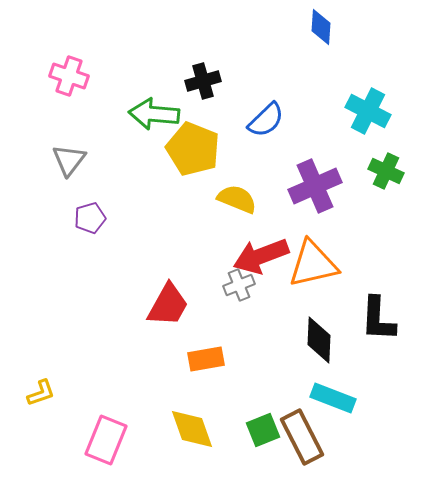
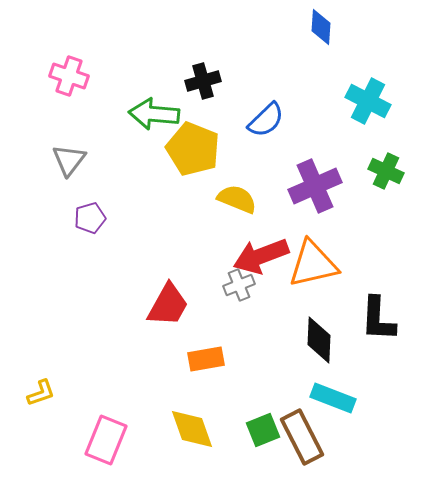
cyan cross: moved 10 px up
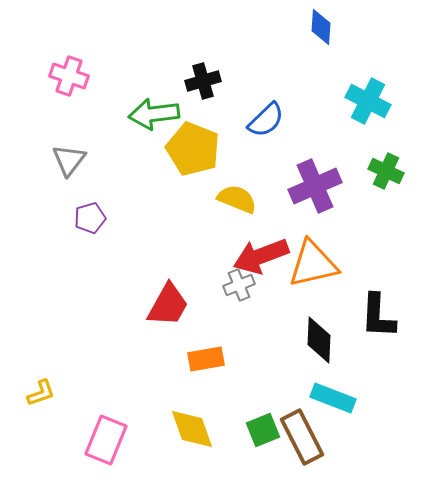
green arrow: rotated 12 degrees counterclockwise
black L-shape: moved 3 px up
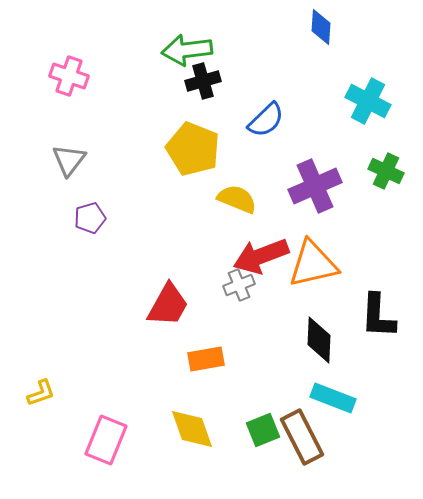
green arrow: moved 33 px right, 64 px up
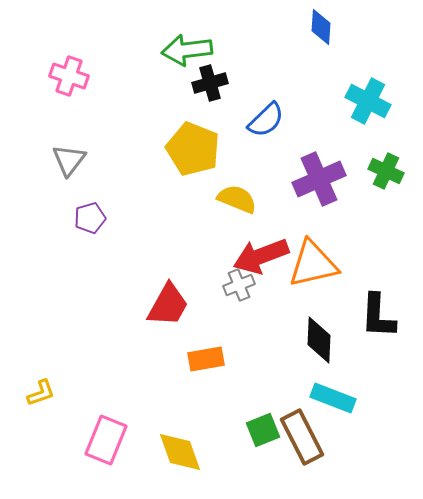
black cross: moved 7 px right, 2 px down
purple cross: moved 4 px right, 7 px up
yellow diamond: moved 12 px left, 23 px down
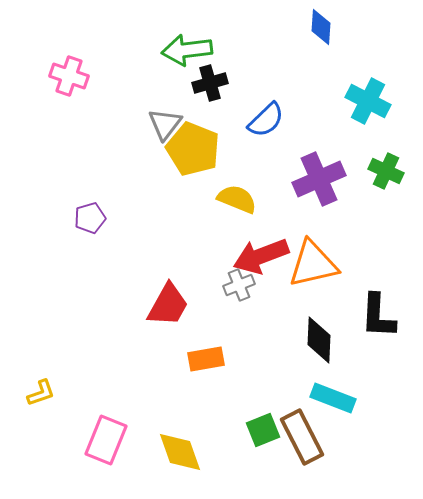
gray triangle: moved 96 px right, 36 px up
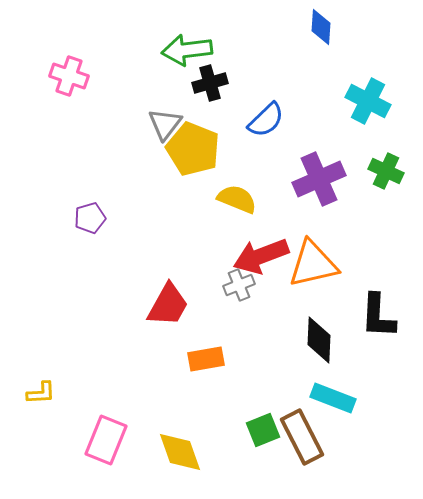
yellow L-shape: rotated 16 degrees clockwise
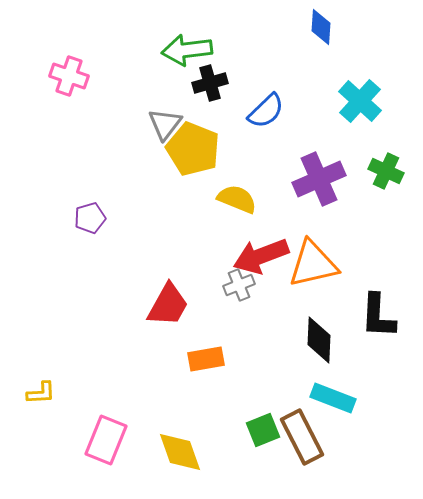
cyan cross: moved 8 px left; rotated 15 degrees clockwise
blue semicircle: moved 9 px up
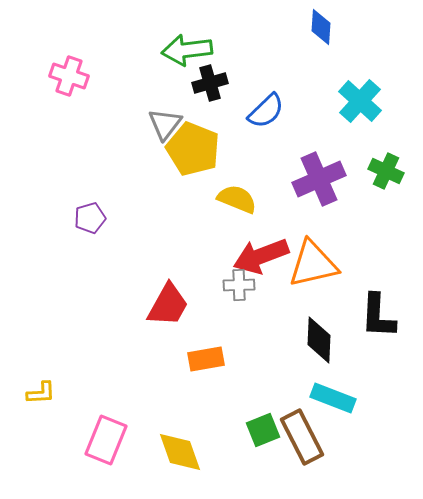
gray cross: rotated 20 degrees clockwise
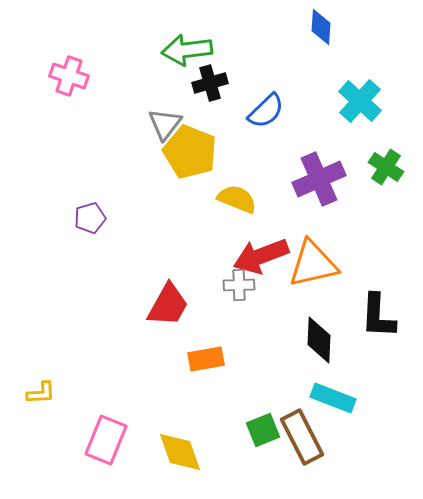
yellow pentagon: moved 3 px left, 3 px down
green cross: moved 4 px up; rotated 8 degrees clockwise
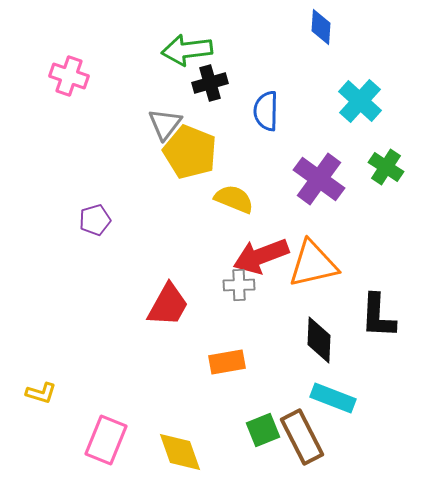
blue semicircle: rotated 135 degrees clockwise
purple cross: rotated 30 degrees counterclockwise
yellow semicircle: moved 3 px left
purple pentagon: moved 5 px right, 2 px down
orange rectangle: moved 21 px right, 3 px down
yellow L-shape: rotated 20 degrees clockwise
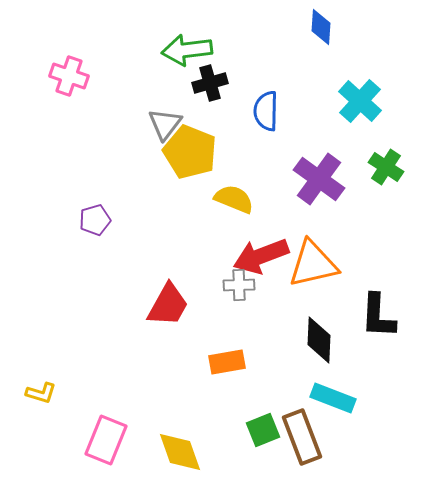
brown rectangle: rotated 6 degrees clockwise
